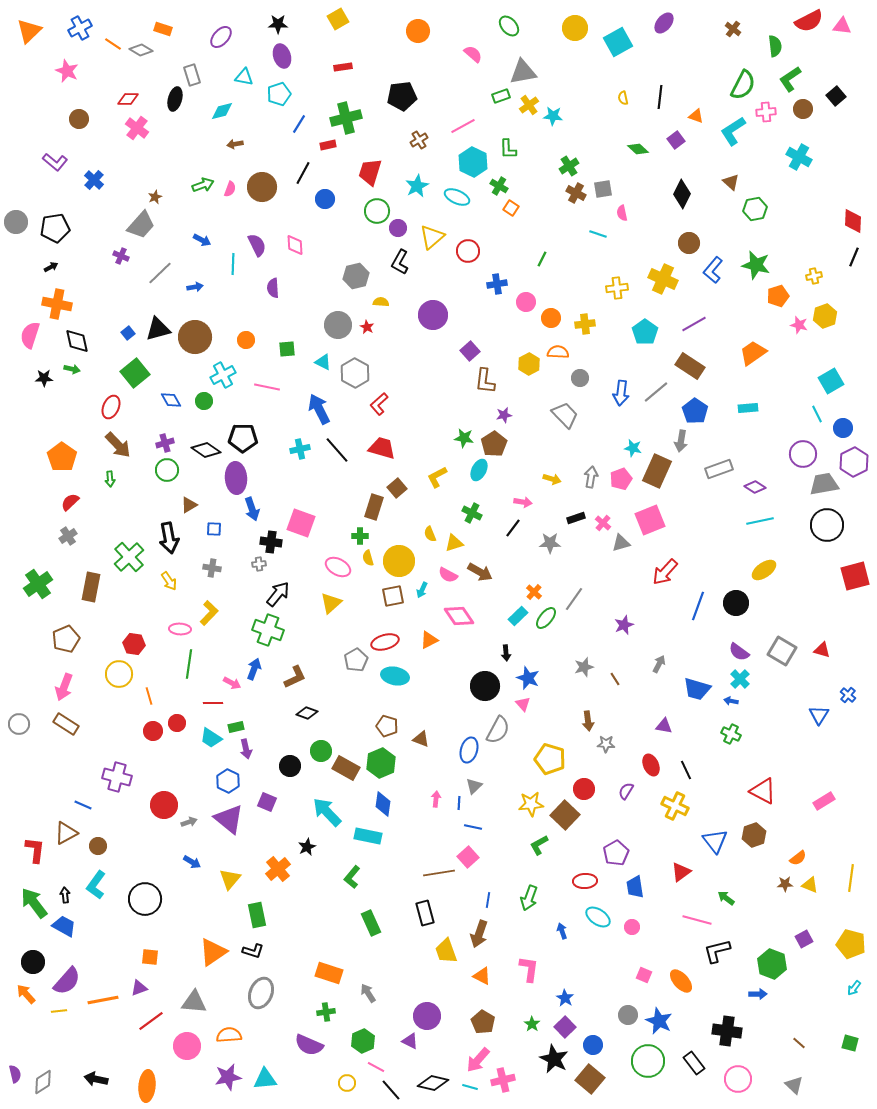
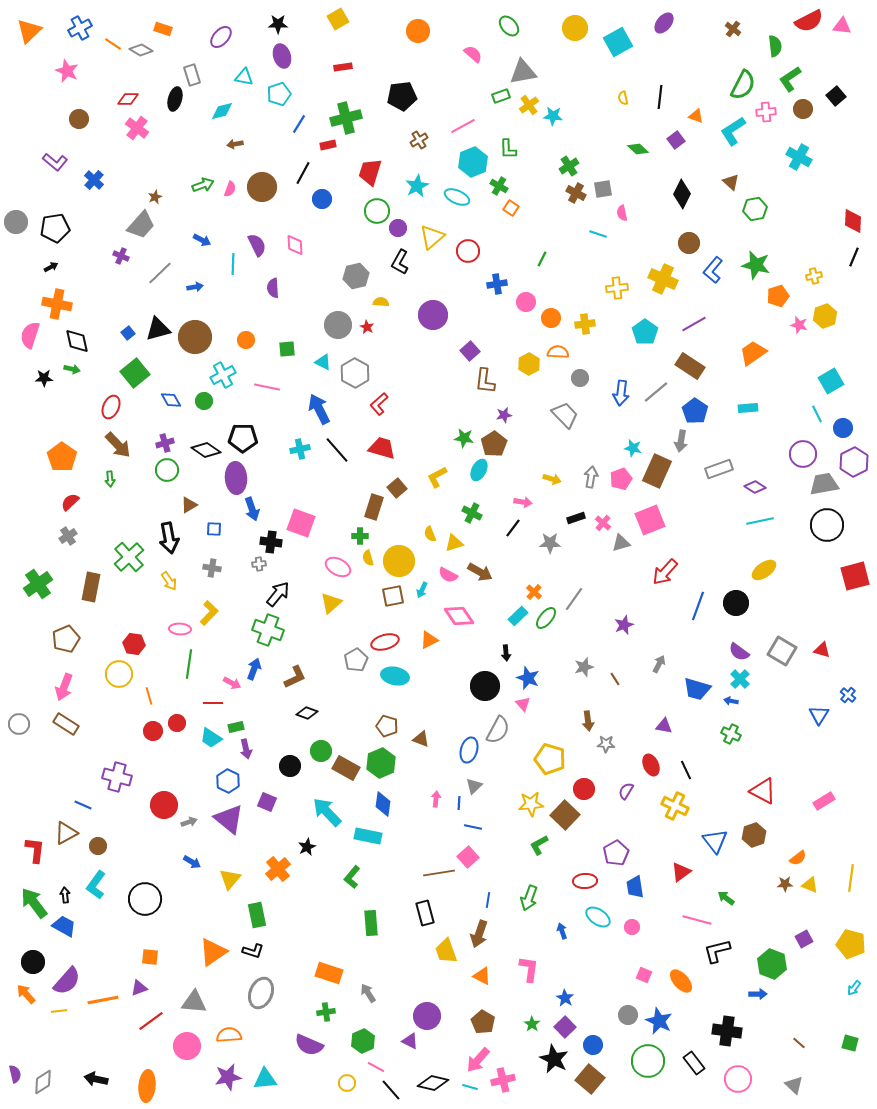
cyan hexagon at (473, 162): rotated 12 degrees clockwise
blue circle at (325, 199): moved 3 px left
green rectangle at (371, 923): rotated 20 degrees clockwise
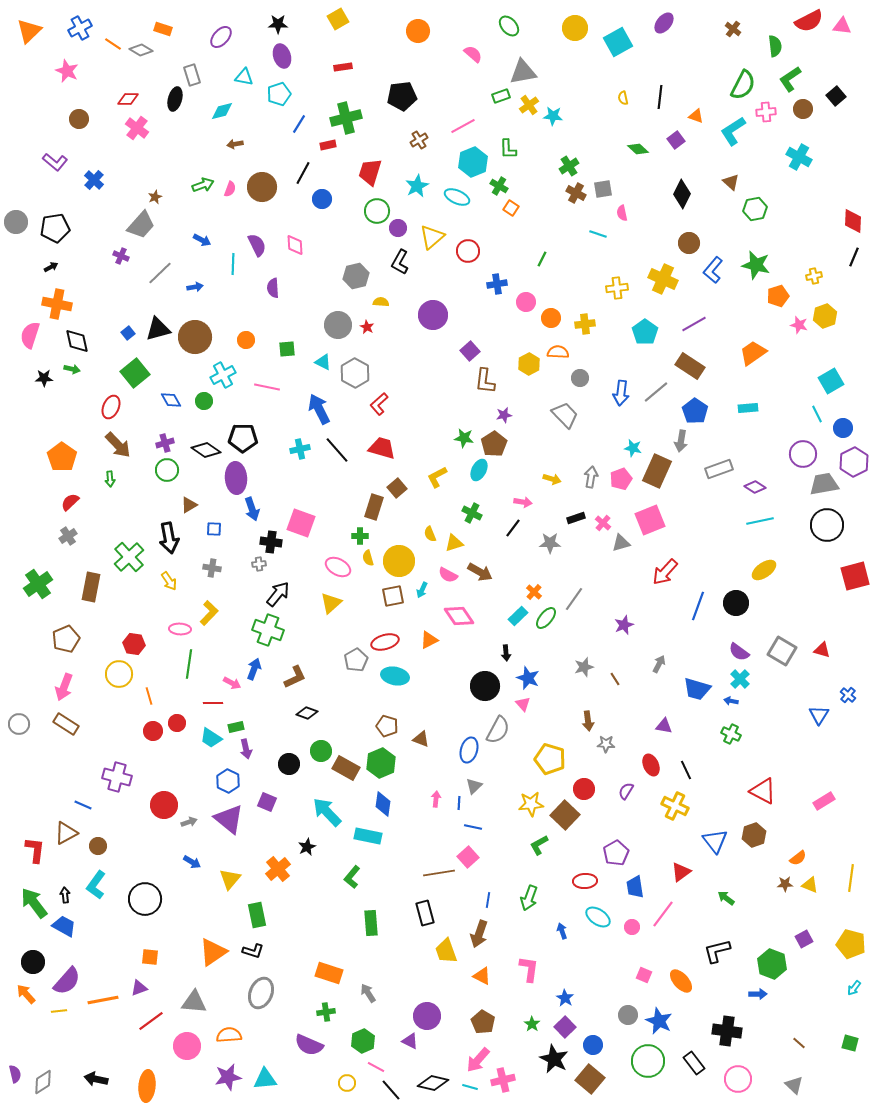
black circle at (290, 766): moved 1 px left, 2 px up
pink line at (697, 920): moved 34 px left, 6 px up; rotated 68 degrees counterclockwise
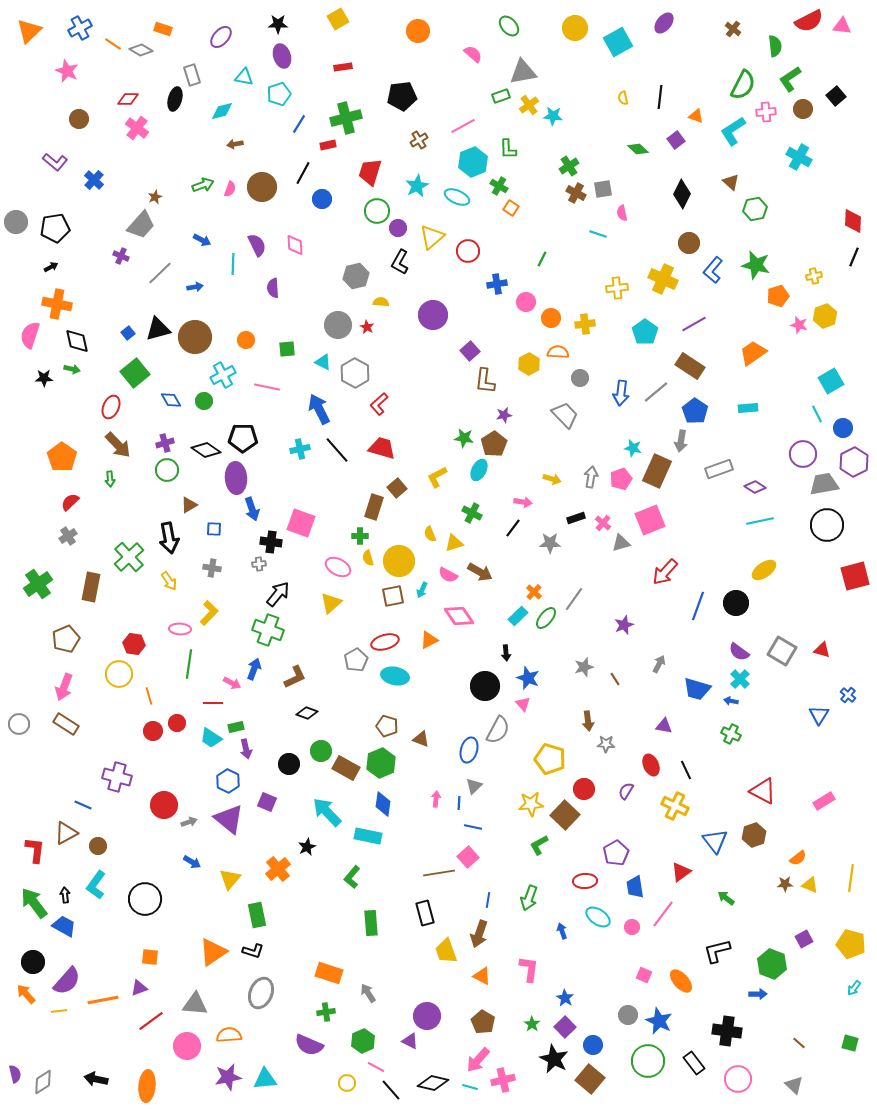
gray triangle at (194, 1002): moved 1 px right, 2 px down
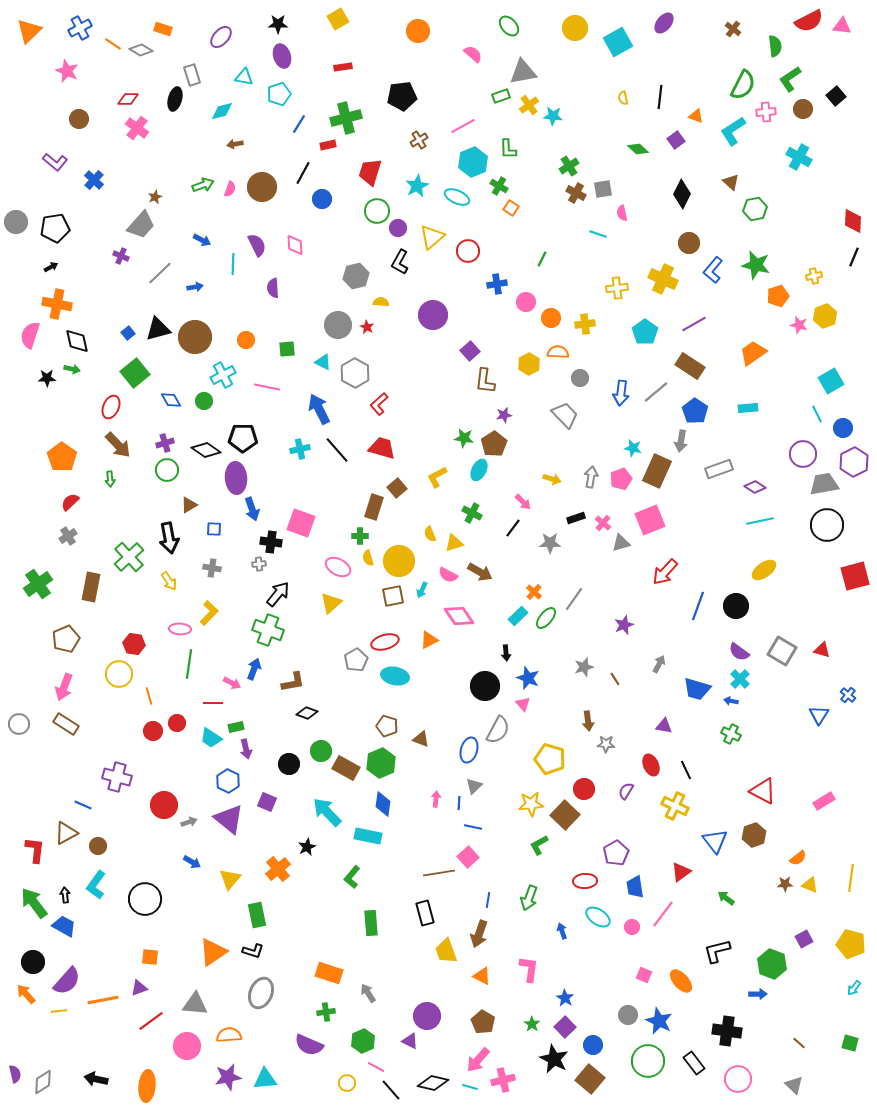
black star at (44, 378): moved 3 px right
pink arrow at (523, 502): rotated 36 degrees clockwise
black circle at (736, 603): moved 3 px down
brown L-shape at (295, 677): moved 2 px left, 5 px down; rotated 15 degrees clockwise
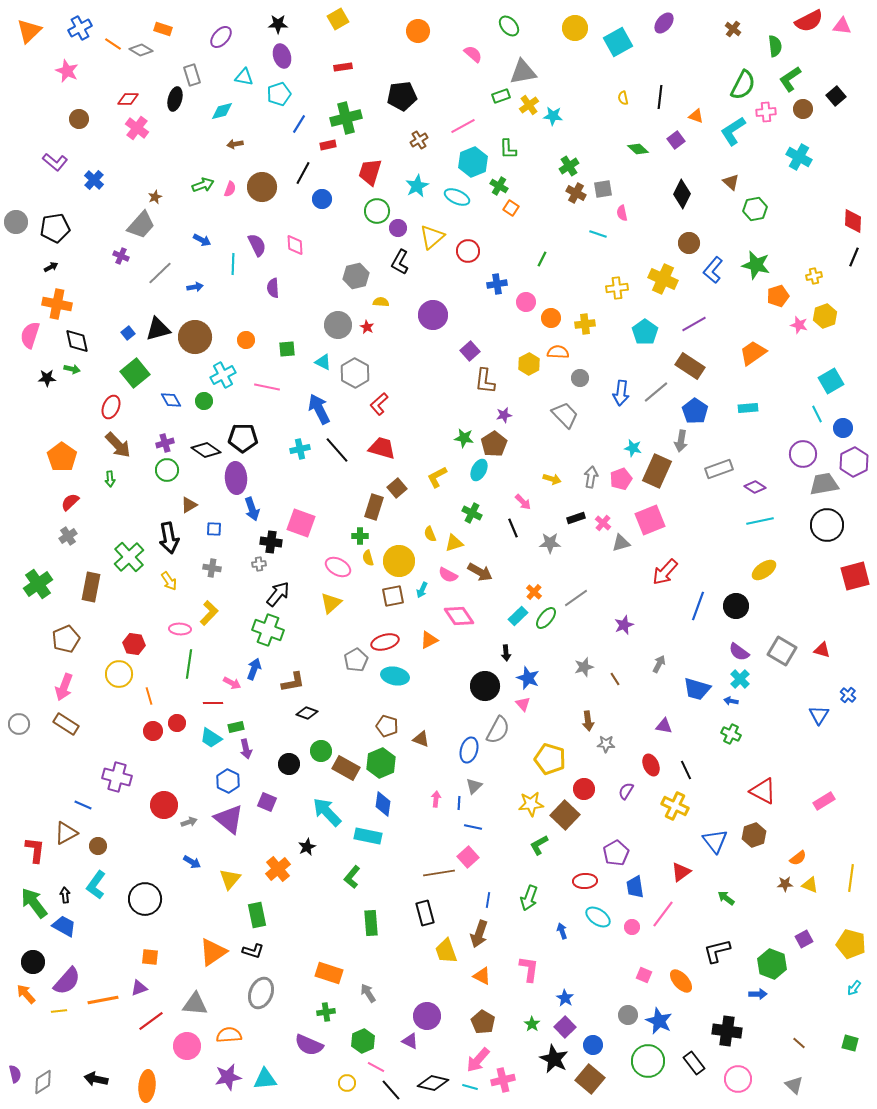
black line at (513, 528): rotated 60 degrees counterclockwise
gray line at (574, 599): moved 2 px right, 1 px up; rotated 20 degrees clockwise
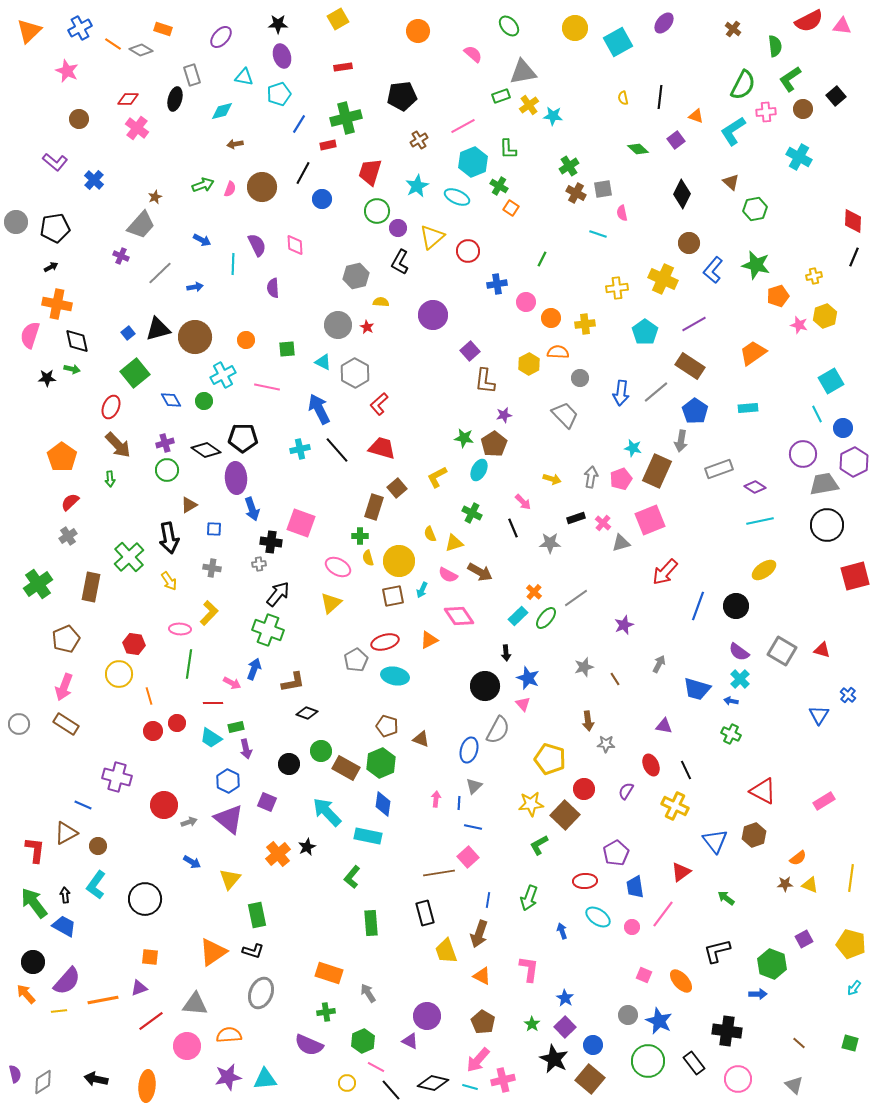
orange cross at (278, 869): moved 15 px up
